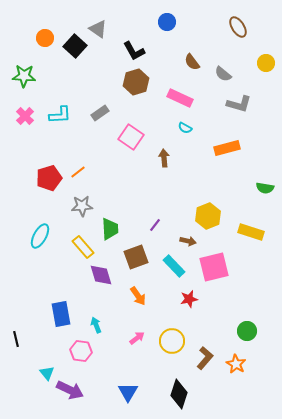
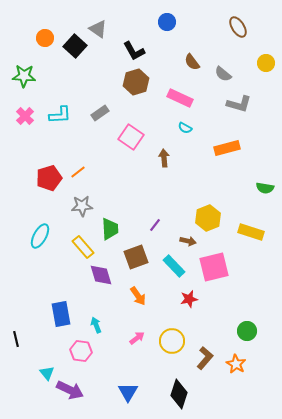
yellow hexagon at (208, 216): moved 2 px down
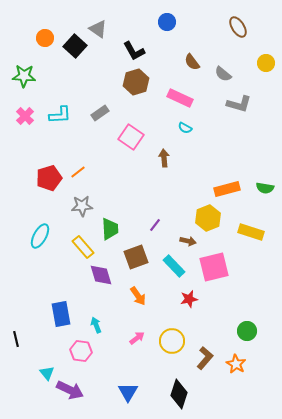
orange rectangle at (227, 148): moved 41 px down
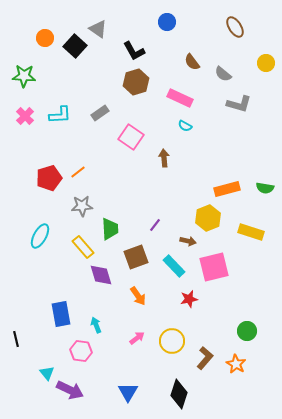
brown ellipse at (238, 27): moved 3 px left
cyan semicircle at (185, 128): moved 2 px up
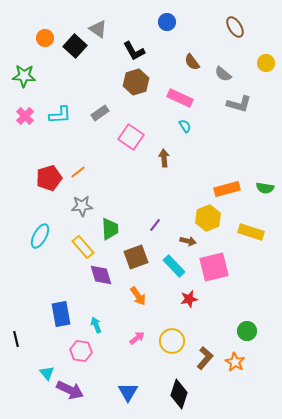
cyan semicircle at (185, 126): rotated 152 degrees counterclockwise
orange star at (236, 364): moved 1 px left, 2 px up
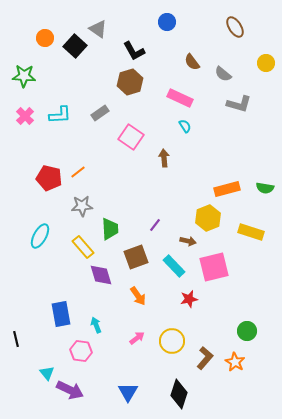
brown hexagon at (136, 82): moved 6 px left
red pentagon at (49, 178): rotated 30 degrees clockwise
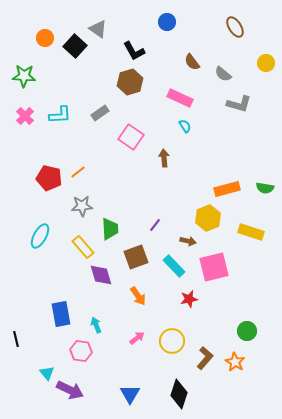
blue triangle at (128, 392): moved 2 px right, 2 px down
